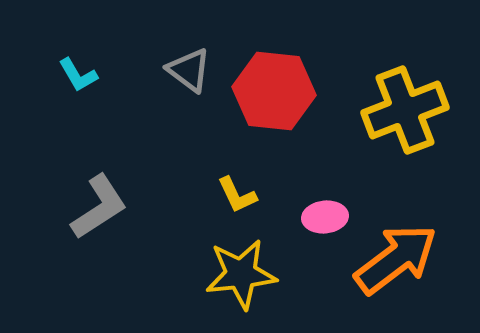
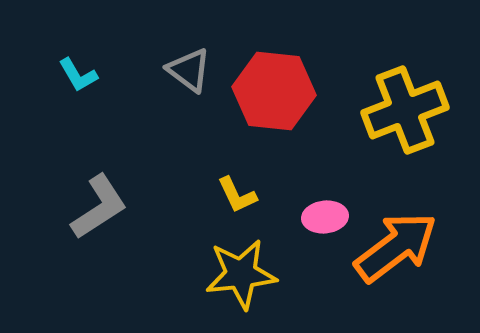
orange arrow: moved 12 px up
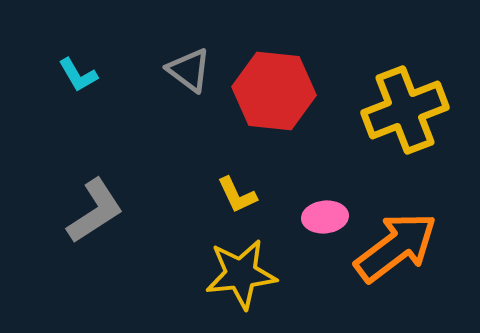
gray L-shape: moved 4 px left, 4 px down
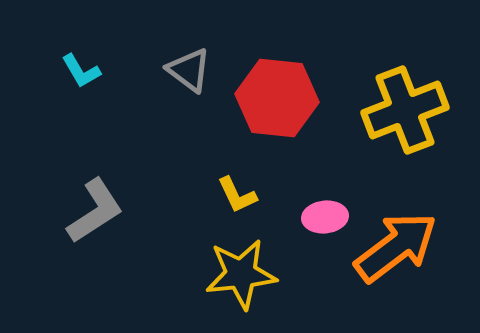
cyan L-shape: moved 3 px right, 4 px up
red hexagon: moved 3 px right, 7 px down
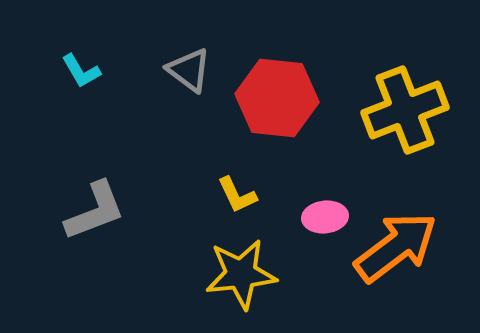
gray L-shape: rotated 12 degrees clockwise
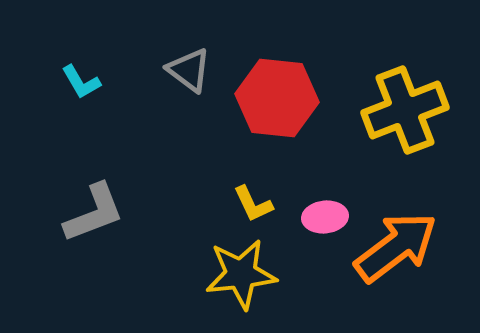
cyan L-shape: moved 11 px down
yellow L-shape: moved 16 px right, 9 px down
gray L-shape: moved 1 px left, 2 px down
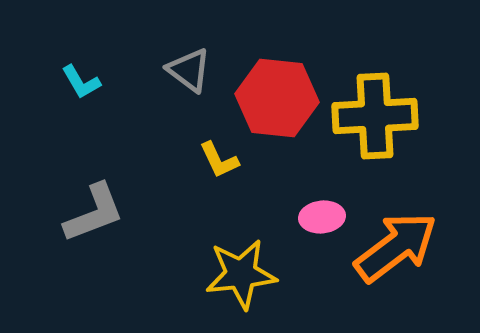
yellow cross: moved 30 px left, 6 px down; rotated 18 degrees clockwise
yellow L-shape: moved 34 px left, 44 px up
pink ellipse: moved 3 px left
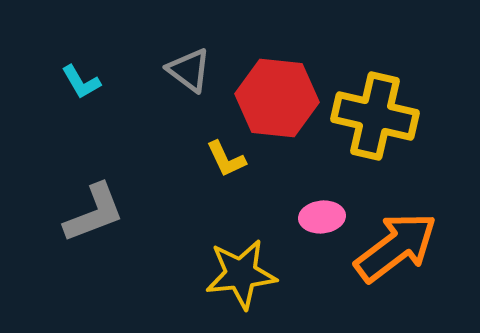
yellow cross: rotated 16 degrees clockwise
yellow L-shape: moved 7 px right, 1 px up
